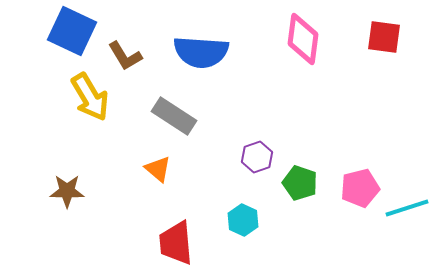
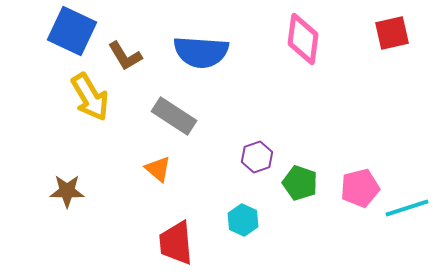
red square: moved 8 px right, 4 px up; rotated 21 degrees counterclockwise
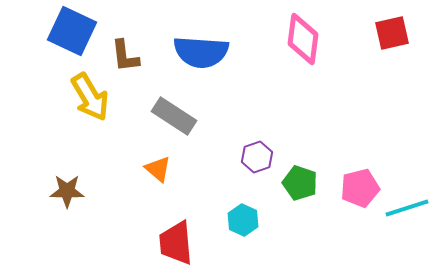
brown L-shape: rotated 24 degrees clockwise
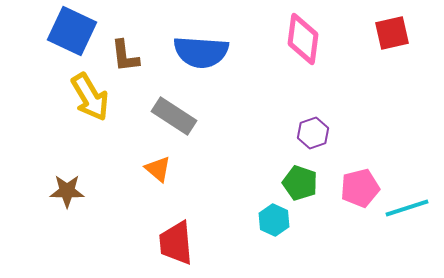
purple hexagon: moved 56 px right, 24 px up
cyan hexagon: moved 31 px right
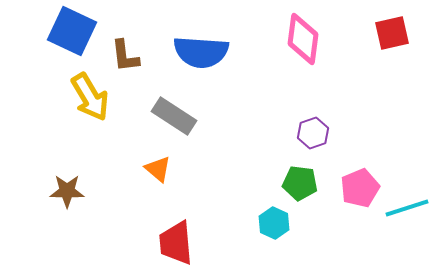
green pentagon: rotated 12 degrees counterclockwise
pink pentagon: rotated 9 degrees counterclockwise
cyan hexagon: moved 3 px down
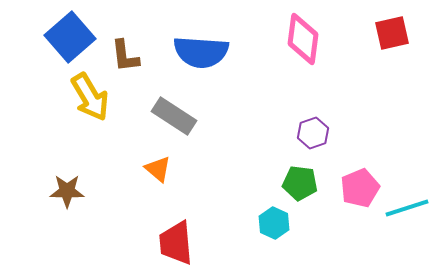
blue square: moved 2 px left, 6 px down; rotated 24 degrees clockwise
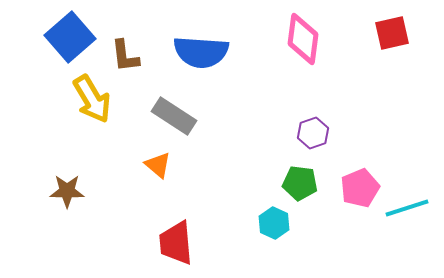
yellow arrow: moved 2 px right, 2 px down
orange triangle: moved 4 px up
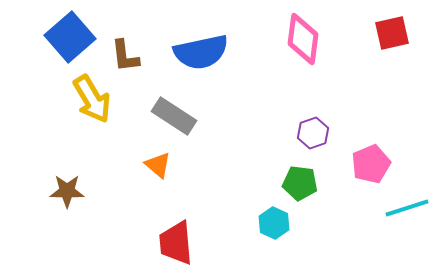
blue semicircle: rotated 16 degrees counterclockwise
pink pentagon: moved 11 px right, 24 px up
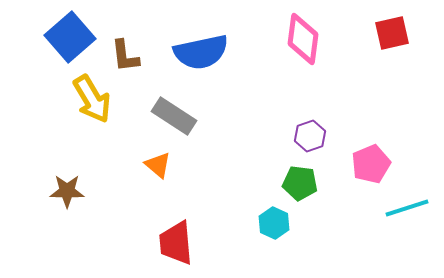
purple hexagon: moved 3 px left, 3 px down
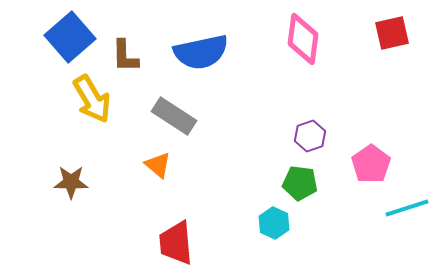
brown L-shape: rotated 6 degrees clockwise
pink pentagon: rotated 12 degrees counterclockwise
brown star: moved 4 px right, 9 px up
